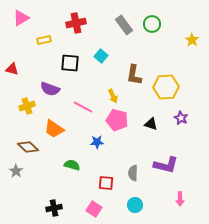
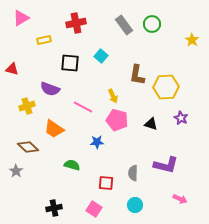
brown L-shape: moved 3 px right
pink arrow: rotated 64 degrees counterclockwise
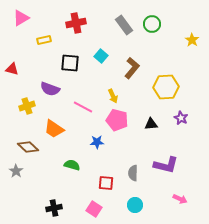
brown L-shape: moved 5 px left, 7 px up; rotated 150 degrees counterclockwise
black triangle: rotated 24 degrees counterclockwise
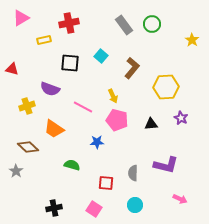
red cross: moved 7 px left
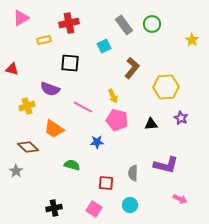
cyan square: moved 3 px right, 10 px up; rotated 24 degrees clockwise
cyan circle: moved 5 px left
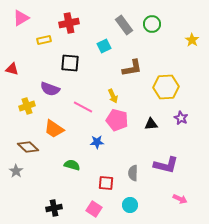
brown L-shape: rotated 40 degrees clockwise
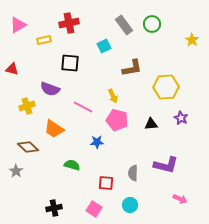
pink triangle: moved 3 px left, 7 px down
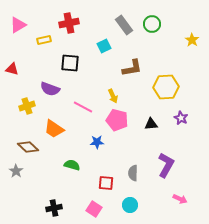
purple L-shape: rotated 75 degrees counterclockwise
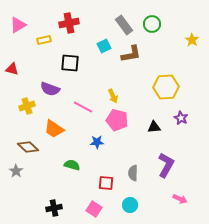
brown L-shape: moved 1 px left, 14 px up
black triangle: moved 3 px right, 3 px down
